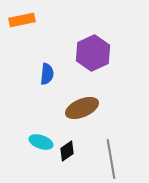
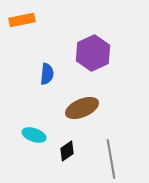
cyan ellipse: moved 7 px left, 7 px up
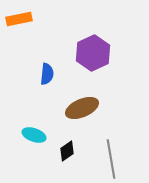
orange rectangle: moved 3 px left, 1 px up
